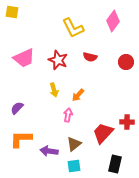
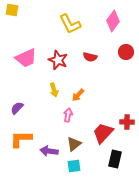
yellow square: moved 2 px up
yellow L-shape: moved 3 px left, 4 px up
pink trapezoid: moved 2 px right
red circle: moved 10 px up
black rectangle: moved 5 px up
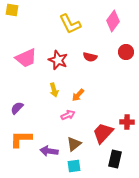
pink arrow: rotated 56 degrees clockwise
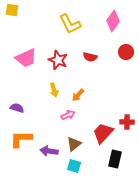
purple semicircle: rotated 64 degrees clockwise
cyan square: rotated 24 degrees clockwise
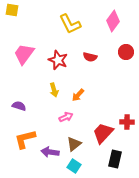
pink trapezoid: moved 2 px left, 4 px up; rotated 150 degrees clockwise
purple semicircle: moved 2 px right, 2 px up
pink arrow: moved 2 px left, 2 px down
orange L-shape: moved 4 px right; rotated 15 degrees counterclockwise
purple arrow: moved 1 px right, 1 px down
cyan square: rotated 16 degrees clockwise
